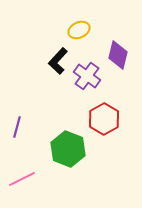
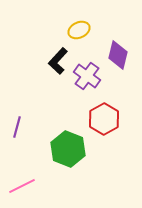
pink line: moved 7 px down
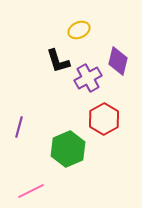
purple diamond: moved 6 px down
black L-shape: rotated 60 degrees counterclockwise
purple cross: moved 1 px right, 2 px down; rotated 24 degrees clockwise
purple line: moved 2 px right
green hexagon: rotated 16 degrees clockwise
pink line: moved 9 px right, 5 px down
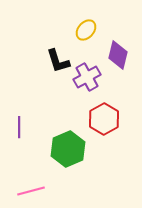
yellow ellipse: moved 7 px right; rotated 25 degrees counterclockwise
purple diamond: moved 6 px up
purple cross: moved 1 px left, 1 px up
purple line: rotated 15 degrees counterclockwise
pink line: rotated 12 degrees clockwise
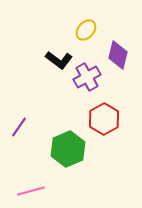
black L-shape: moved 1 px right, 1 px up; rotated 36 degrees counterclockwise
purple line: rotated 35 degrees clockwise
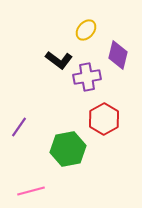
purple cross: rotated 20 degrees clockwise
green hexagon: rotated 12 degrees clockwise
